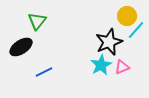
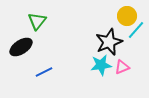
cyan star: rotated 20 degrees clockwise
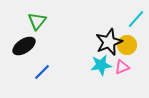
yellow circle: moved 29 px down
cyan line: moved 11 px up
black ellipse: moved 3 px right, 1 px up
blue line: moved 2 px left; rotated 18 degrees counterclockwise
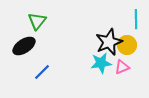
cyan line: rotated 42 degrees counterclockwise
cyan star: moved 2 px up
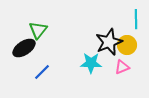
green triangle: moved 1 px right, 9 px down
black ellipse: moved 2 px down
cyan star: moved 10 px left; rotated 10 degrees clockwise
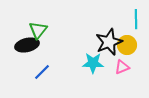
black ellipse: moved 3 px right, 3 px up; rotated 20 degrees clockwise
cyan star: moved 2 px right
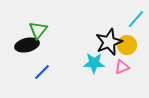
cyan line: rotated 42 degrees clockwise
cyan star: moved 1 px right
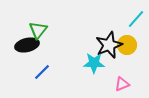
black star: moved 3 px down
pink triangle: moved 17 px down
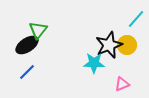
black ellipse: rotated 20 degrees counterclockwise
blue line: moved 15 px left
